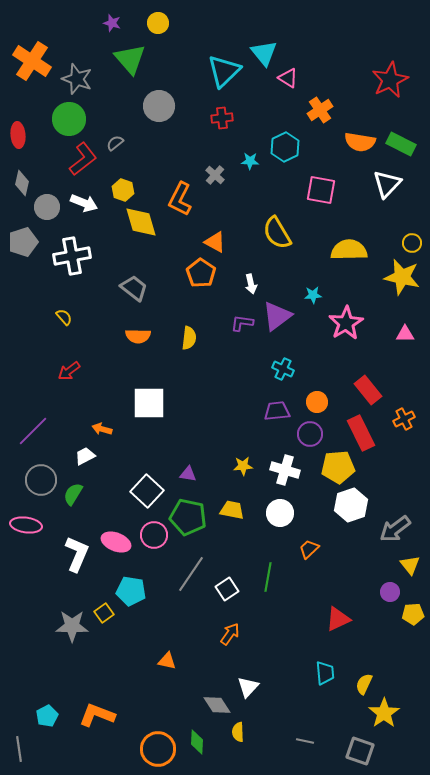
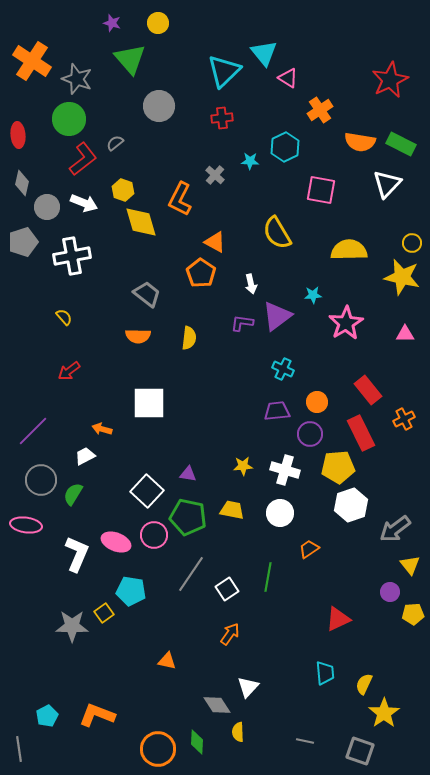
gray trapezoid at (134, 288): moved 13 px right, 6 px down
orange trapezoid at (309, 549): rotated 10 degrees clockwise
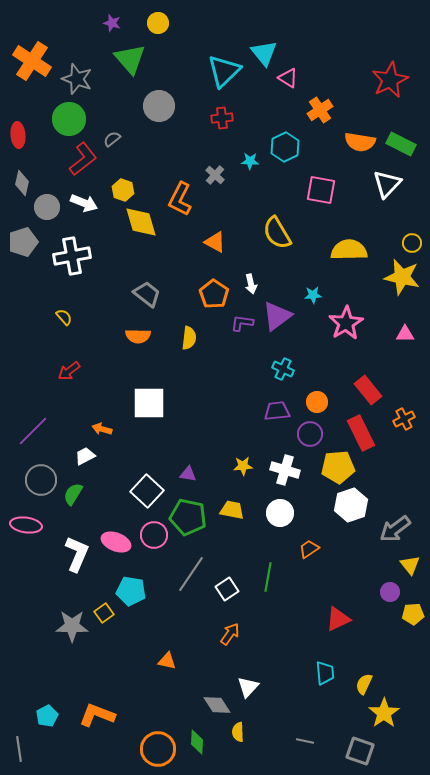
gray semicircle at (115, 143): moved 3 px left, 4 px up
orange pentagon at (201, 273): moved 13 px right, 21 px down
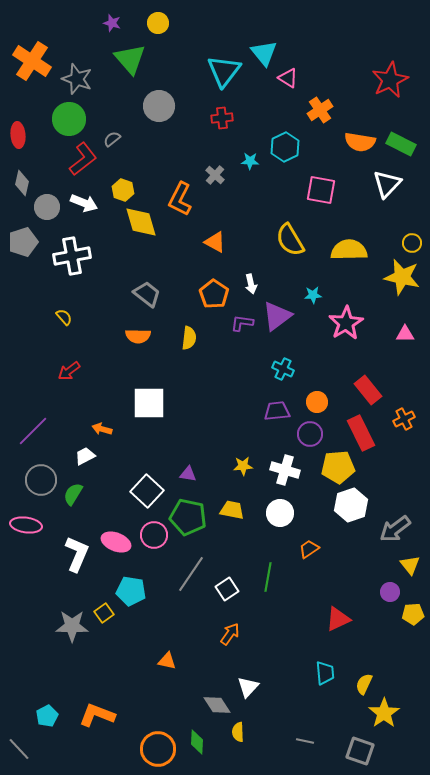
cyan triangle at (224, 71): rotated 9 degrees counterclockwise
yellow semicircle at (277, 233): moved 13 px right, 7 px down
gray line at (19, 749): rotated 35 degrees counterclockwise
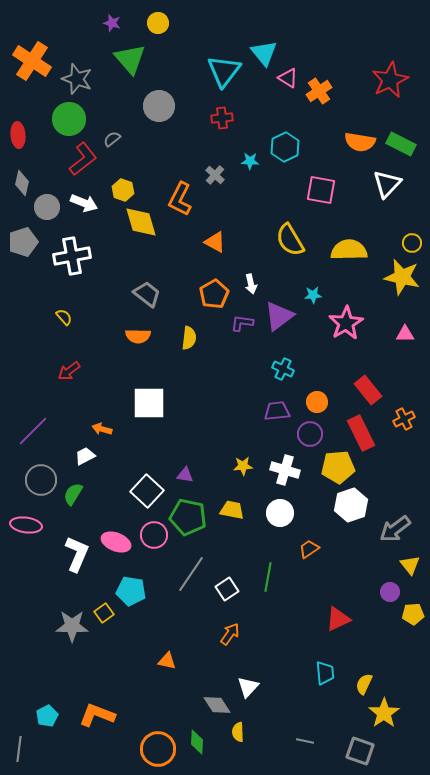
orange cross at (320, 110): moved 1 px left, 19 px up
orange pentagon at (214, 294): rotated 8 degrees clockwise
purple triangle at (277, 316): moved 2 px right
purple triangle at (188, 474): moved 3 px left, 1 px down
gray line at (19, 749): rotated 50 degrees clockwise
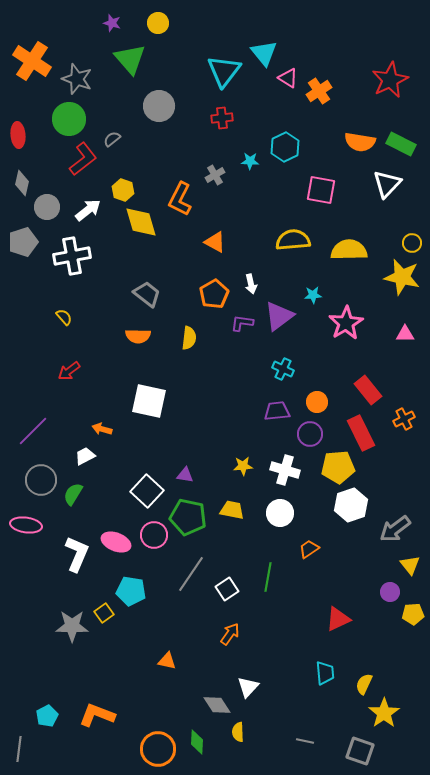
gray cross at (215, 175): rotated 18 degrees clockwise
white arrow at (84, 203): moved 4 px right, 7 px down; rotated 60 degrees counterclockwise
yellow semicircle at (290, 240): moved 3 px right; rotated 116 degrees clockwise
white square at (149, 403): moved 2 px up; rotated 12 degrees clockwise
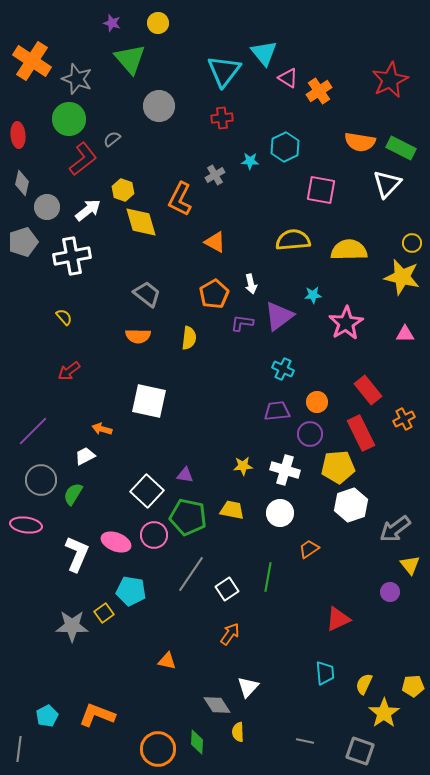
green rectangle at (401, 144): moved 4 px down
yellow pentagon at (413, 614): moved 72 px down
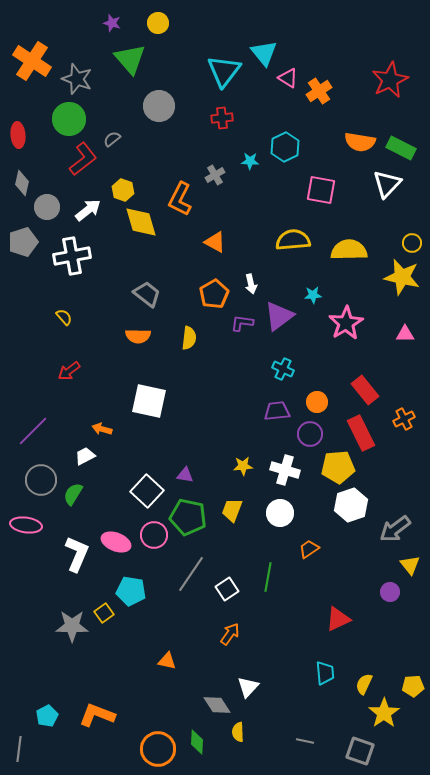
red rectangle at (368, 390): moved 3 px left
yellow trapezoid at (232, 510): rotated 80 degrees counterclockwise
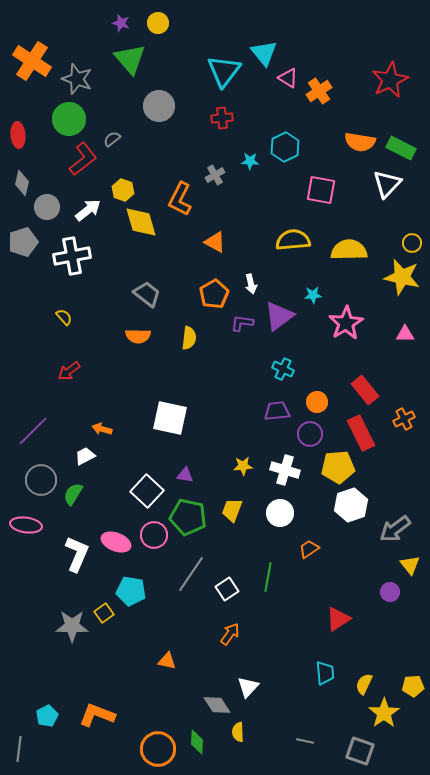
purple star at (112, 23): moved 9 px right
white square at (149, 401): moved 21 px right, 17 px down
red triangle at (338, 619): rotated 8 degrees counterclockwise
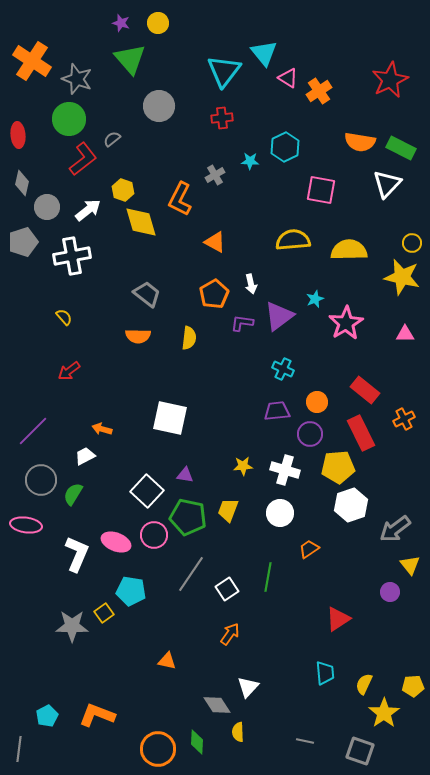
cyan star at (313, 295): moved 2 px right, 4 px down; rotated 18 degrees counterclockwise
red rectangle at (365, 390): rotated 12 degrees counterclockwise
yellow trapezoid at (232, 510): moved 4 px left
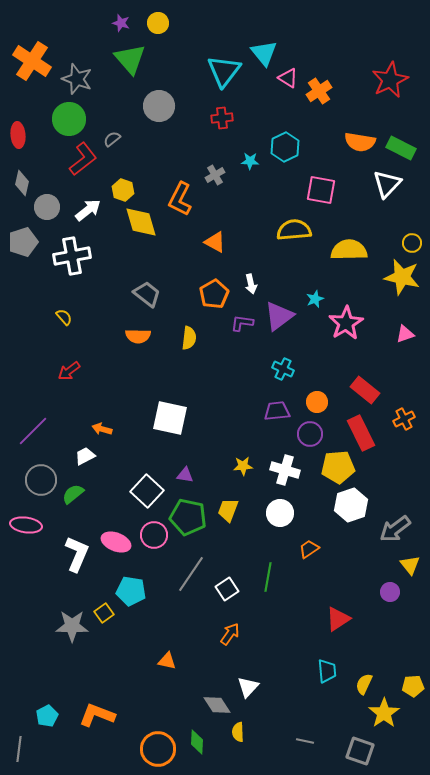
yellow semicircle at (293, 240): moved 1 px right, 10 px up
pink triangle at (405, 334): rotated 18 degrees counterclockwise
green semicircle at (73, 494): rotated 20 degrees clockwise
cyan trapezoid at (325, 673): moved 2 px right, 2 px up
